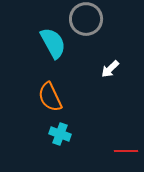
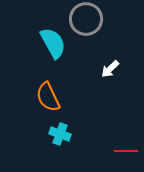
orange semicircle: moved 2 px left
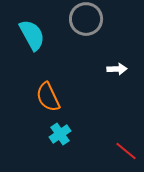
cyan semicircle: moved 21 px left, 8 px up
white arrow: moved 7 px right; rotated 138 degrees counterclockwise
cyan cross: rotated 35 degrees clockwise
red line: rotated 40 degrees clockwise
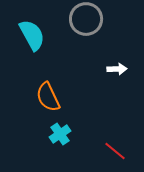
red line: moved 11 px left
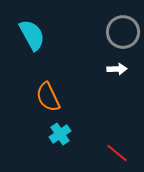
gray circle: moved 37 px right, 13 px down
red line: moved 2 px right, 2 px down
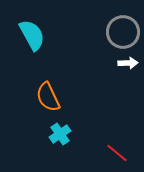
white arrow: moved 11 px right, 6 px up
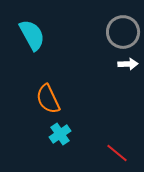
white arrow: moved 1 px down
orange semicircle: moved 2 px down
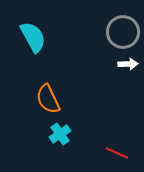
cyan semicircle: moved 1 px right, 2 px down
red line: rotated 15 degrees counterclockwise
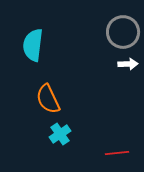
cyan semicircle: moved 8 px down; rotated 144 degrees counterclockwise
red line: rotated 30 degrees counterclockwise
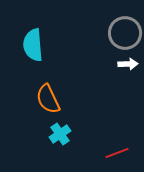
gray circle: moved 2 px right, 1 px down
cyan semicircle: rotated 12 degrees counterclockwise
red line: rotated 15 degrees counterclockwise
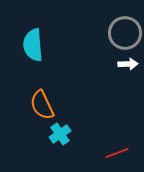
orange semicircle: moved 6 px left, 6 px down
